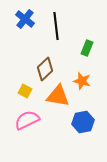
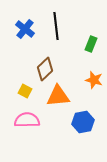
blue cross: moved 10 px down
green rectangle: moved 4 px right, 4 px up
orange star: moved 12 px right, 1 px up
orange triangle: rotated 15 degrees counterclockwise
pink semicircle: rotated 25 degrees clockwise
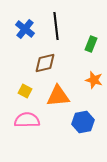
brown diamond: moved 6 px up; rotated 30 degrees clockwise
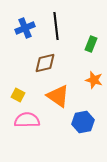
blue cross: moved 1 px up; rotated 30 degrees clockwise
yellow square: moved 7 px left, 4 px down
orange triangle: rotated 40 degrees clockwise
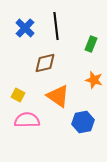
blue cross: rotated 24 degrees counterclockwise
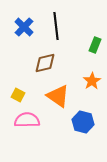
blue cross: moved 1 px left, 1 px up
green rectangle: moved 4 px right, 1 px down
orange star: moved 2 px left, 1 px down; rotated 24 degrees clockwise
blue hexagon: rotated 25 degrees clockwise
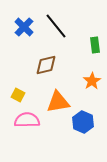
black line: rotated 32 degrees counterclockwise
green rectangle: rotated 28 degrees counterclockwise
brown diamond: moved 1 px right, 2 px down
orange triangle: moved 6 px down; rotated 45 degrees counterclockwise
blue hexagon: rotated 10 degrees clockwise
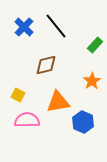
green rectangle: rotated 49 degrees clockwise
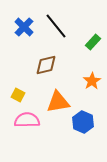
green rectangle: moved 2 px left, 3 px up
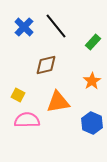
blue hexagon: moved 9 px right, 1 px down
